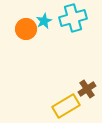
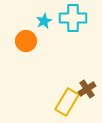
cyan cross: rotated 16 degrees clockwise
orange circle: moved 12 px down
yellow rectangle: moved 1 px right, 4 px up; rotated 28 degrees counterclockwise
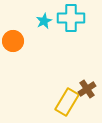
cyan cross: moved 2 px left
orange circle: moved 13 px left
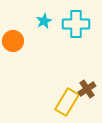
cyan cross: moved 5 px right, 6 px down
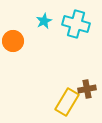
cyan cross: rotated 16 degrees clockwise
brown cross: rotated 24 degrees clockwise
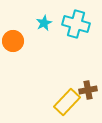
cyan star: moved 2 px down
brown cross: moved 1 px right, 1 px down
yellow rectangle: rotated 12 degrees clockwise
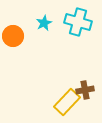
cyan cross: moved 2 px right, 2 px up
orange circle: moved 5 px up
brown cross: moved 3 px left
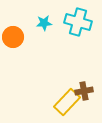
cyan star: rotated 21 degrees clockwise
orange circle: moved 1 px down
brown cross: moved 1 px left, 1 px down
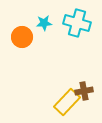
cyan cross: moved 1 px left, 1 px down
orange circle: moved 9 px right
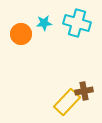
orange circle: moved 1 px left, 3 px up
